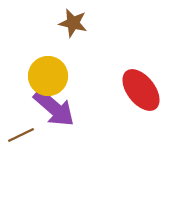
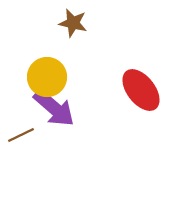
yellow circle: moved 1 px left, 1 px down
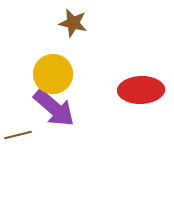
yellow circle: moved 6 px right, 3 px up
red ellipse: rotated 54 degrees counterclockwise
brown line: moved 3 px left; rotated 12 degrees clockwise
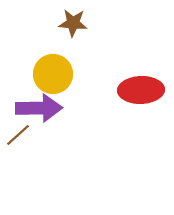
brown star: rotated 8 degrees counterclockwise
purple arrow: moved 15 px left; rotated 42 degrees counterclockwise
brown line: rotated 28 degrees counterclockwise
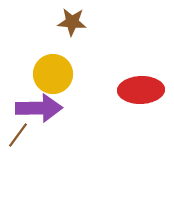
brown star: moved 1 px left, 1 px up
brown line: rotated 12 degrees counterclockwise
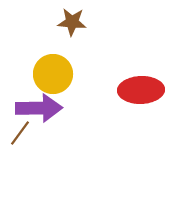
brown line: moved 2 px right, 2 px up
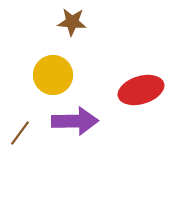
yellow circle: moved 1 px down
red ellipse: rotated 15 degrees counterclockwise
purple arrow: moved 36 px right, 13 px down
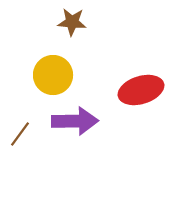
brown line: moved 1 px down
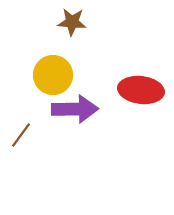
red ellipse: rotated 24 degrees clockwise
purple arrow: moved 12 px up
brown line: moved 1 px right, 1 px down
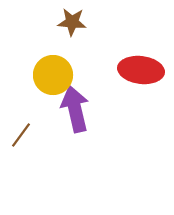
red ellipse: moved 20 px up
purple arrow: rotated 102 degrees counterclockwise
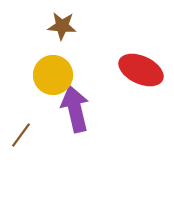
brown star: moved 10 px left, 4 px down
red ellipse: rotated 18 degrees clockwise
